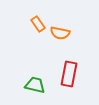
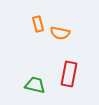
orange rectangle: rotated 21 degrees clockwise
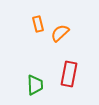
orange semicircle: rotated 126 degrees clockwise
green trapezoid: rotated 75 degrees clockwise
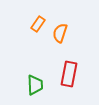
orange rectangle: rotated 49 degrees clockwise
orange semicircle: rotated 30 degrees counterclockwise
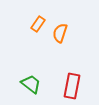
red rectangle: moved 3 px right, 12 px down
green trapezoid: moved 4 px left, 1 px up; rotated 50 degrees counterclockwise
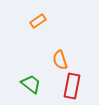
orange rectangle: moved 3 px up; rotated 21 degrees clockwise
orange semicircle: moved 27 px down; rotated 36 degrees counterclockwise
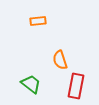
orange rectangle: rotated 28 degrees clockwise
red rectangle: moved 4 px right
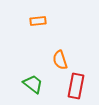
green trapezoid: moved 2 px right
